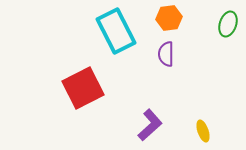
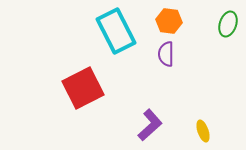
orange hexagon: moved 3 px down; rotated 15 degrees clockwise
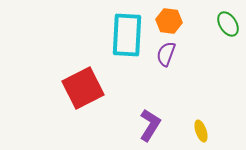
green ellipse: rotated 50 degrees counterclockwise
cyan rectangle: moved 11 px right, 4 px down; rotated 30 degrees clockwise
purple semicircle: rotated 20 degrees clockwise
purple L-shape: rotated 16 degrees counterclockwise
yellow ellipse: moved 2 px left
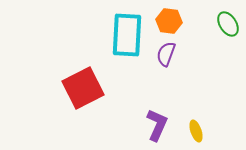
purple L-shape: moved 7 px right; rotated 8 degrees counterclockwise
yellow ellipse: moved 5 px left
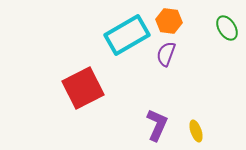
green ellipse: moved 1 px left, 4 px down
cyan rectangle: rotated 57 degrees clockwise
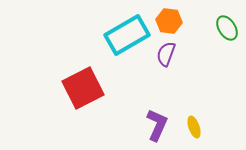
yellow ellipse: moved 2 px left, 4 px up
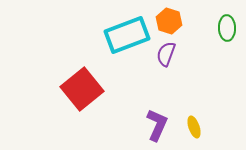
orange hexagon: rotated 10 degrees clockwise
green ellipse: rotated 30 degrees clockwise
cyan rectangle: rotated 9 degrees clockwise
red square: moved 1 px left, 1 px down; rotated 12 degrees counterclockwise
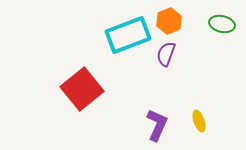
orange hexagon: rotated 20 degrees clockwise
green ellipse: moved 5 px left, 4 px up; rotated 75 degrees counterclockwise
cyan rectangle: moved 1 px right
yellow ellipse: moved 5 px right, 6 px up
